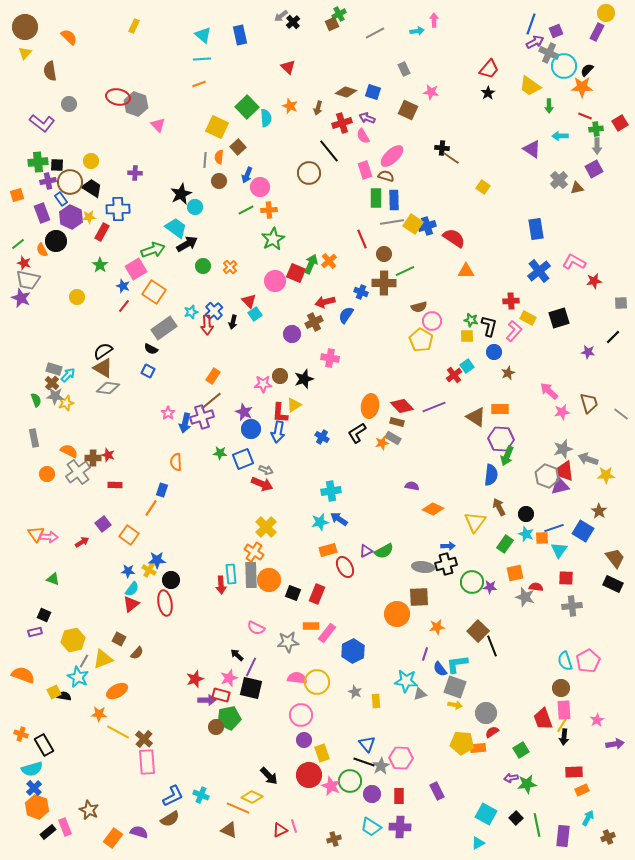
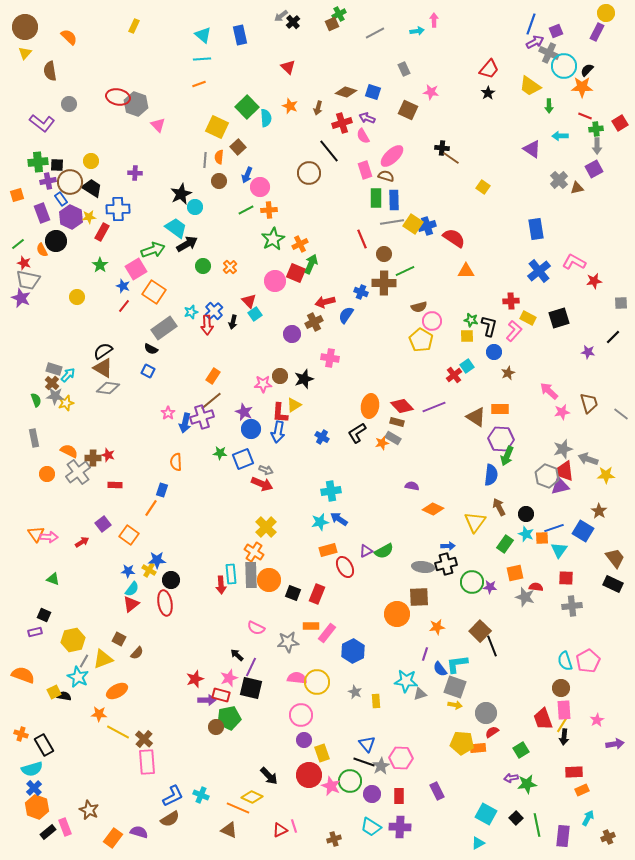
orange cross at (329, 261): moved 29 px left, 17 px up; rotated 14 degrees clockwise
brown square at (478, 631): moved 2 px right
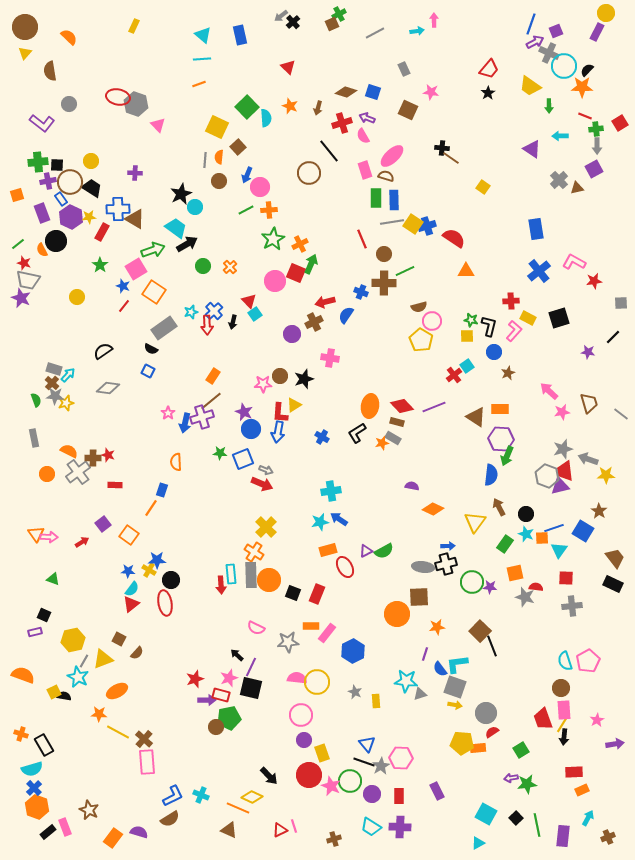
brown triangle at (103, 368): moved 32 px right, 149 px up
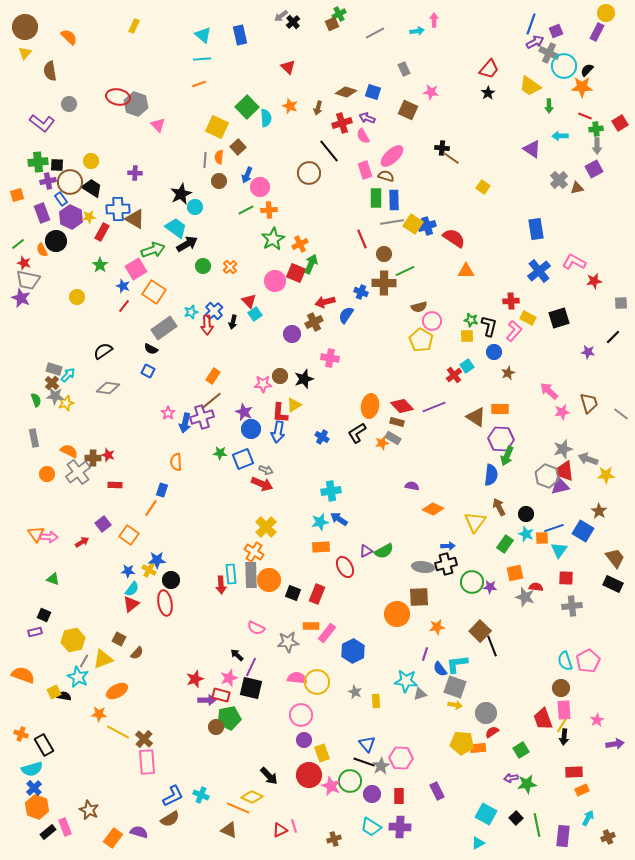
orange rectangle at (328, 550): moved 7 px left, 3 px up; rotated 12 degrees clockwise
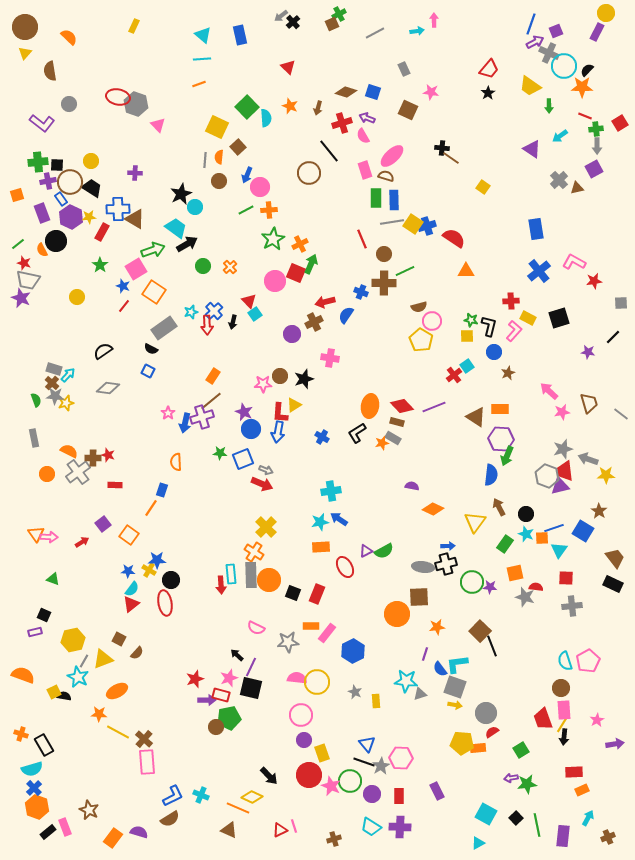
cyan arrow at (560, 136): rotated 35 degrees counterclockwise
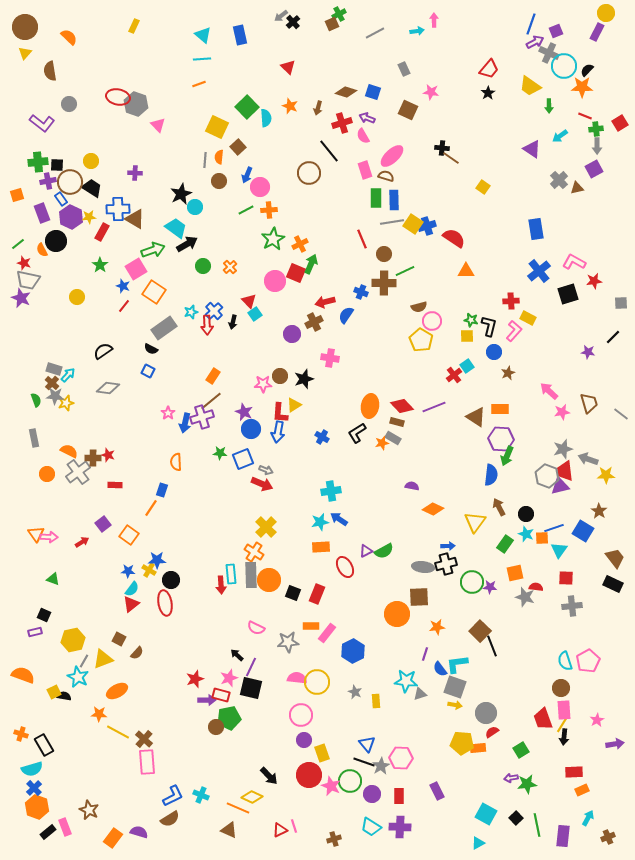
black square at (559, 318): moved 9 px right, 24 px up
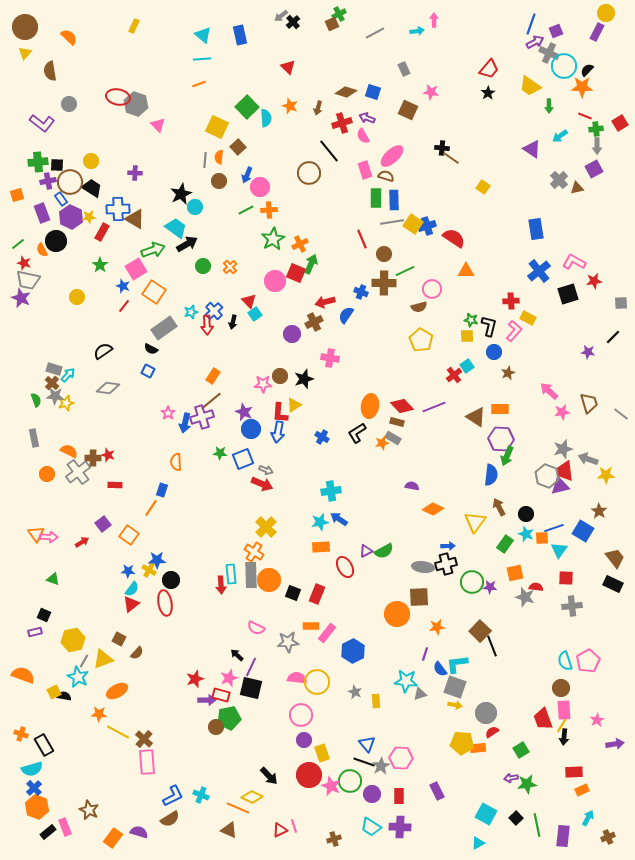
pink circle at (432, 321): moved 32 px up
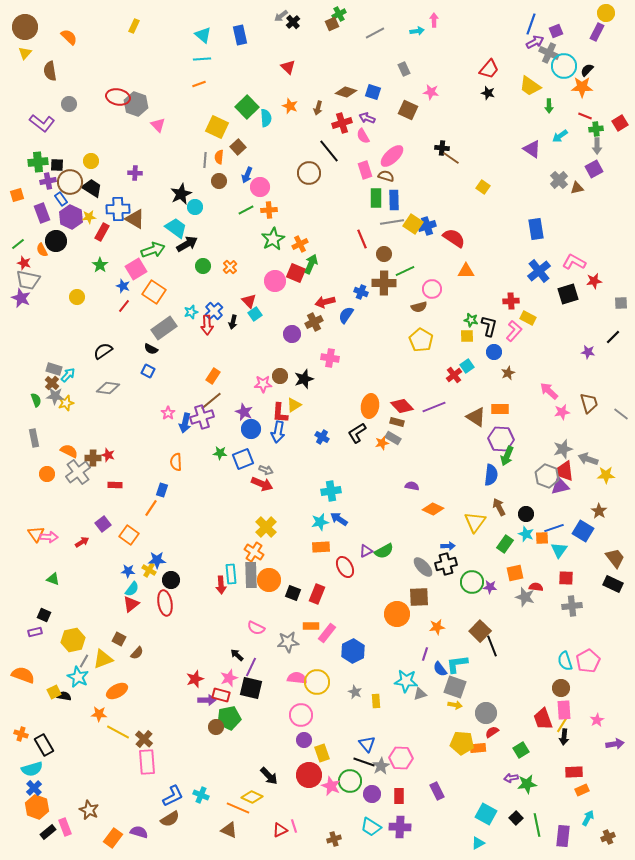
black star at (488, 93): rotated 24 degrees counterclockwise
gray ellipse at (423, 567): rotated 40 degrees clockwise
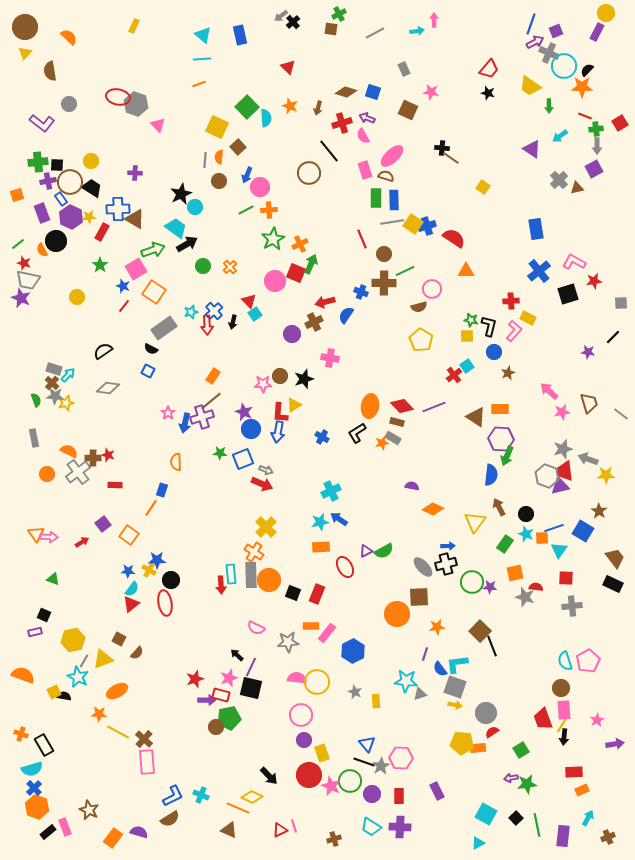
brown square at (332, 24): moved 1 px left, 5 px down; rotated 32 degrees clockwise
cyan cross at (331, 491): rotated 18 degrees counterclockwise
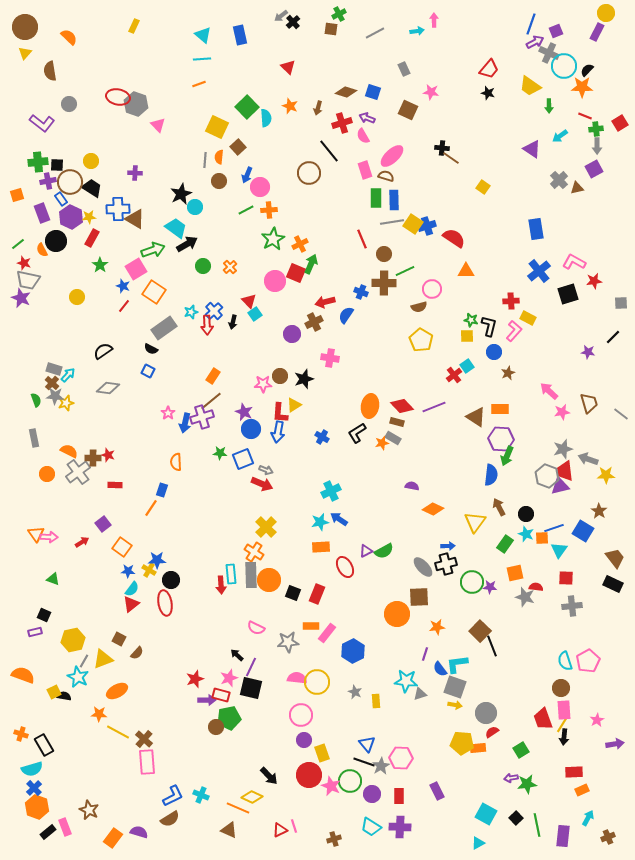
red rectangle at (102, 232): moved 10 px left, 6 px down
orange square at (129, 535): moved 7 px left, 12 px down
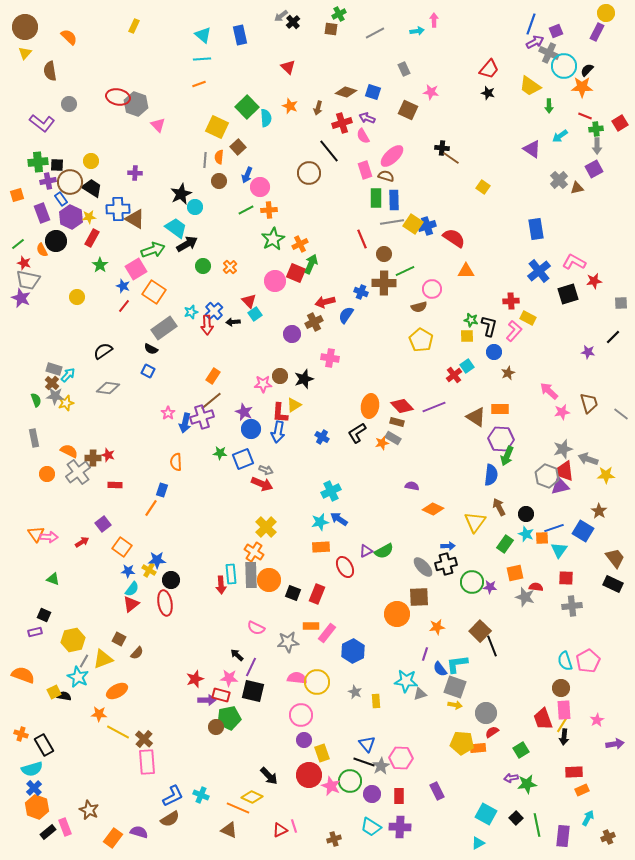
black arrow at (233, 322): rotated 72 degrees clockwise
pink star at (229, 678): rotated 24 degrees clockwise
black square at (251, 688): moved 2 px right, 3 px down
